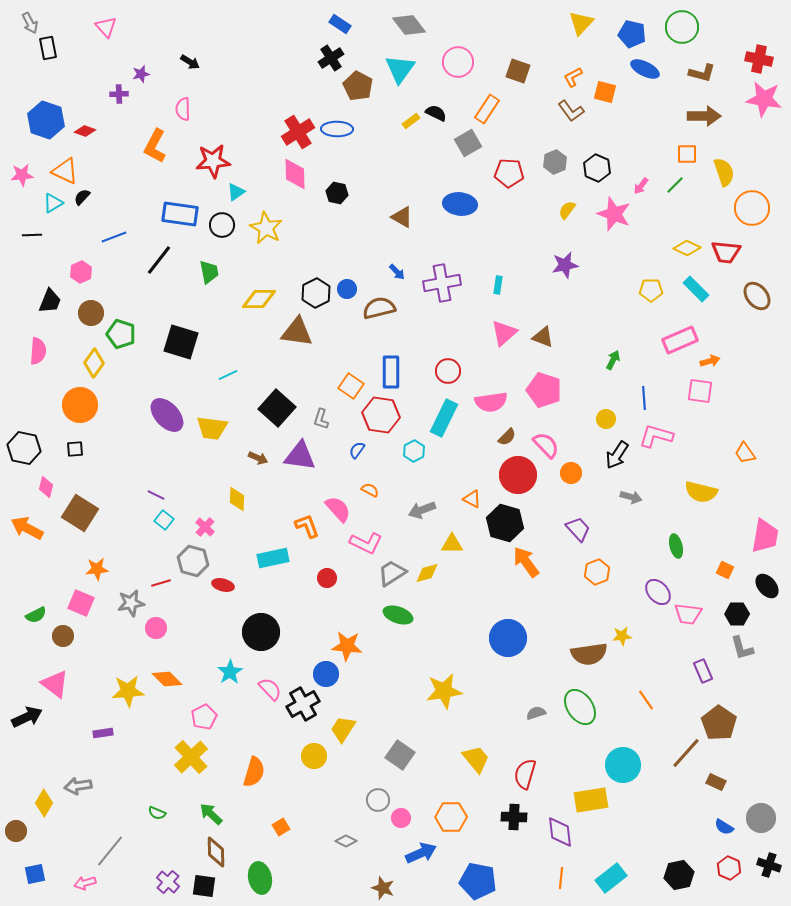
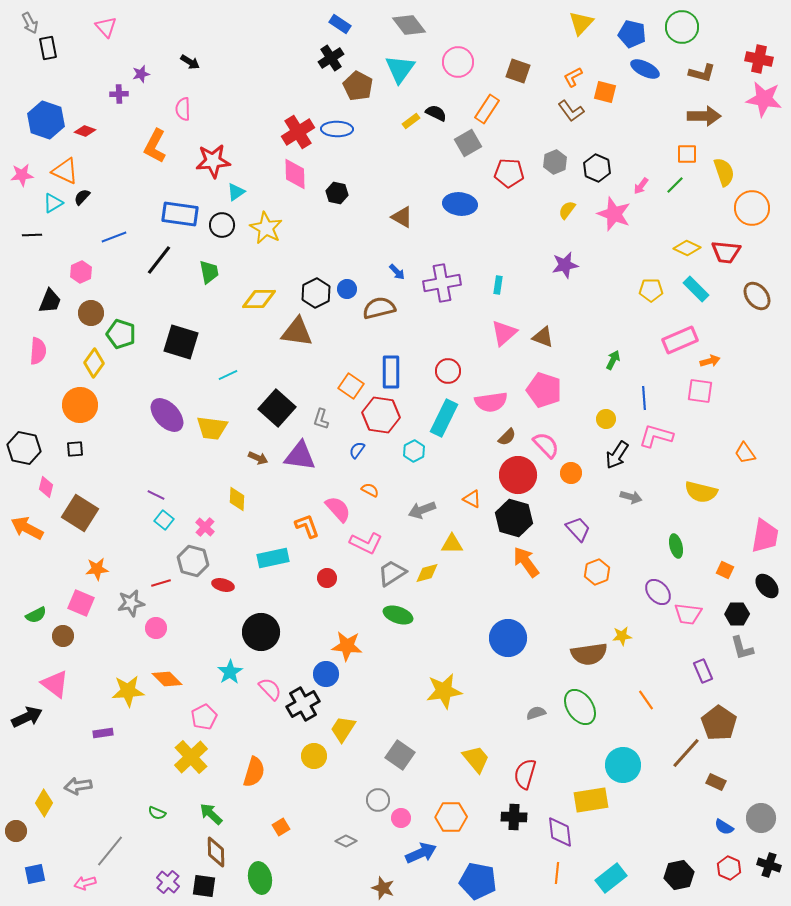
black hexagon at (505, 523): moved 9 px right, 5 px up
orange line at (561, 878): moved 4 px left, 5 px up
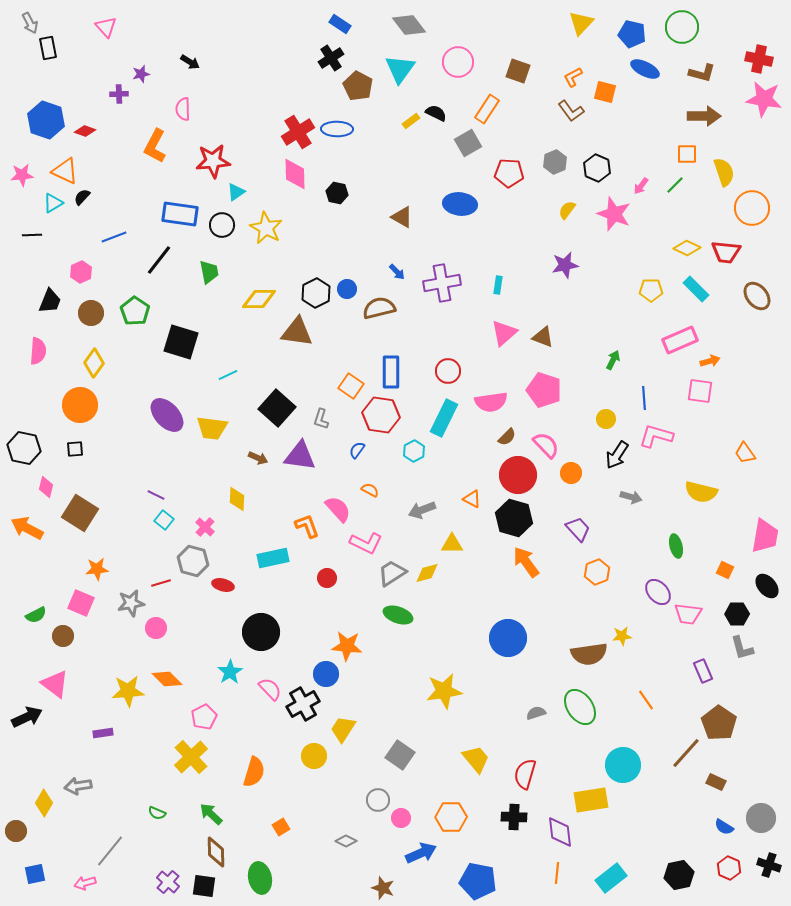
green pentagon at (121, 334): moved 14 px right, 23 px up; rotated 16 degrees clockwise
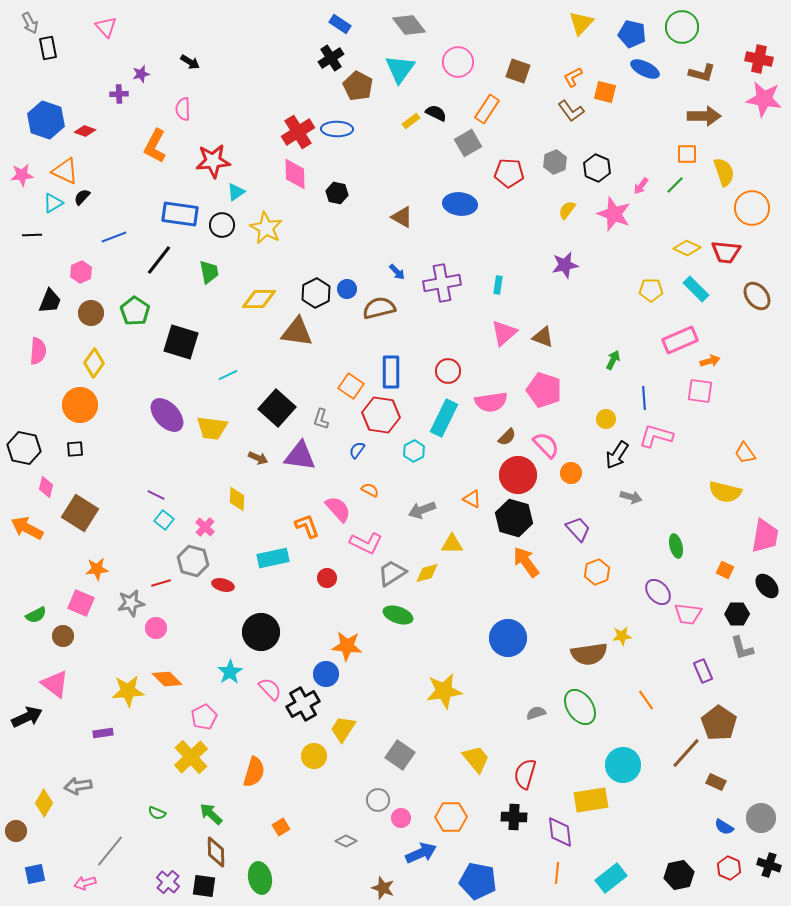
yellow semicircle at (701, 492): moved 24 px right
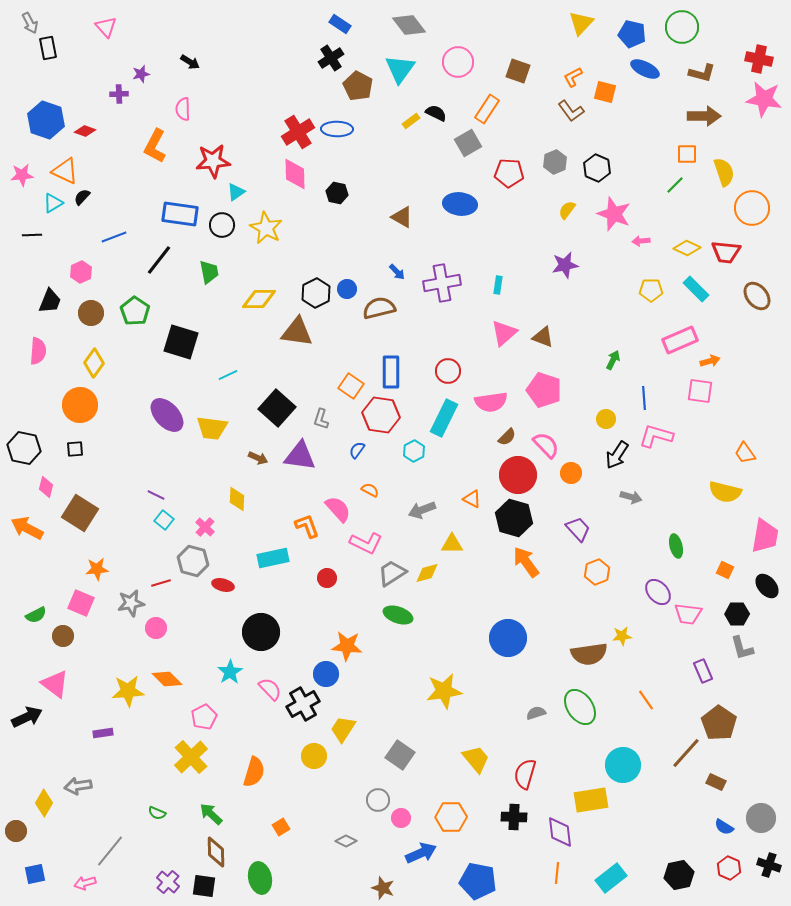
pink arrow at (641, 186): moved 55 px down; rotated 48 degrees clockwise
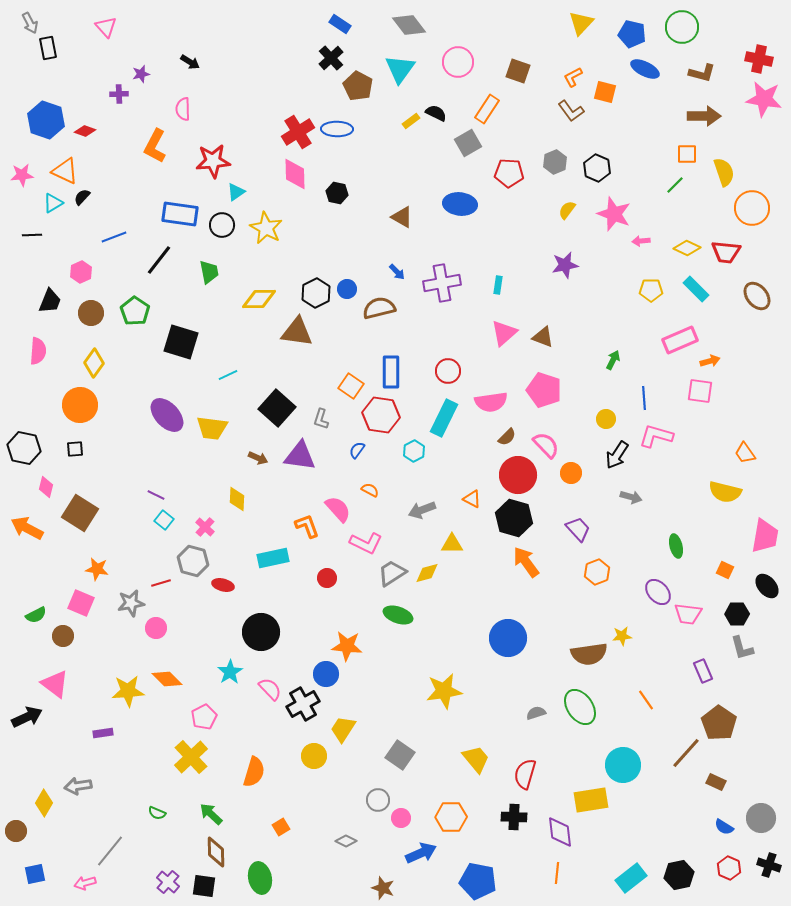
black cross at (331, 58): rotated 10 degrees counterclockwise
orange star at (97, 569): rotated 15 degrees clockwise
cyan rectangle at (611, 878): moved 20 px right
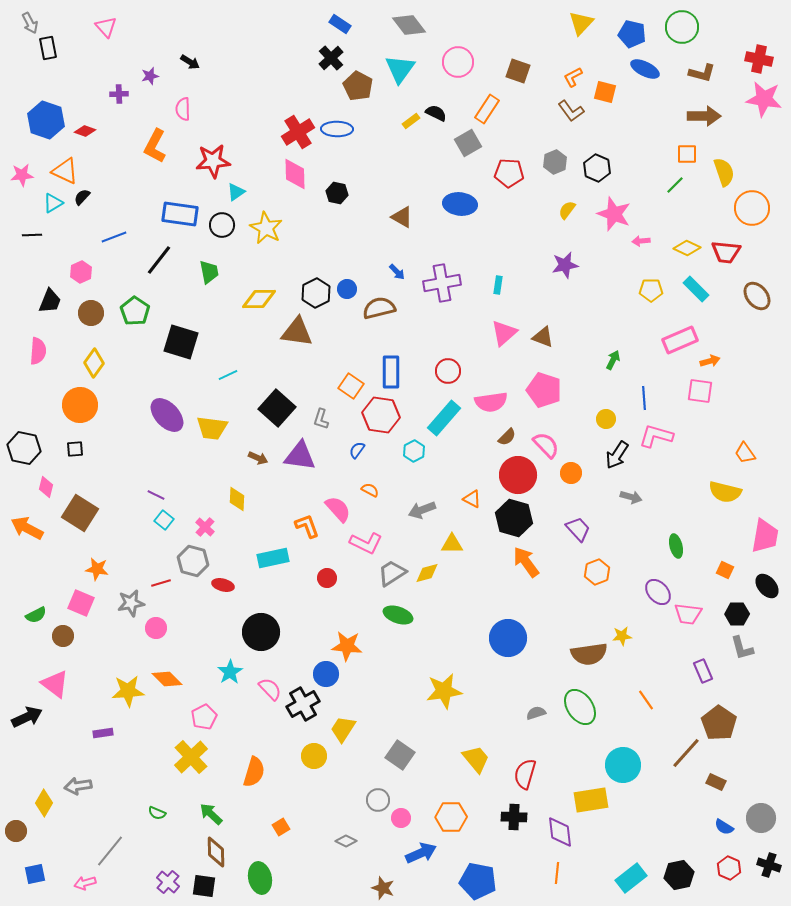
purple star at (141, 74): moved 9 px right, 2 px down
cyan rectangle at (444, 418): rotated 15 degrees clockwise
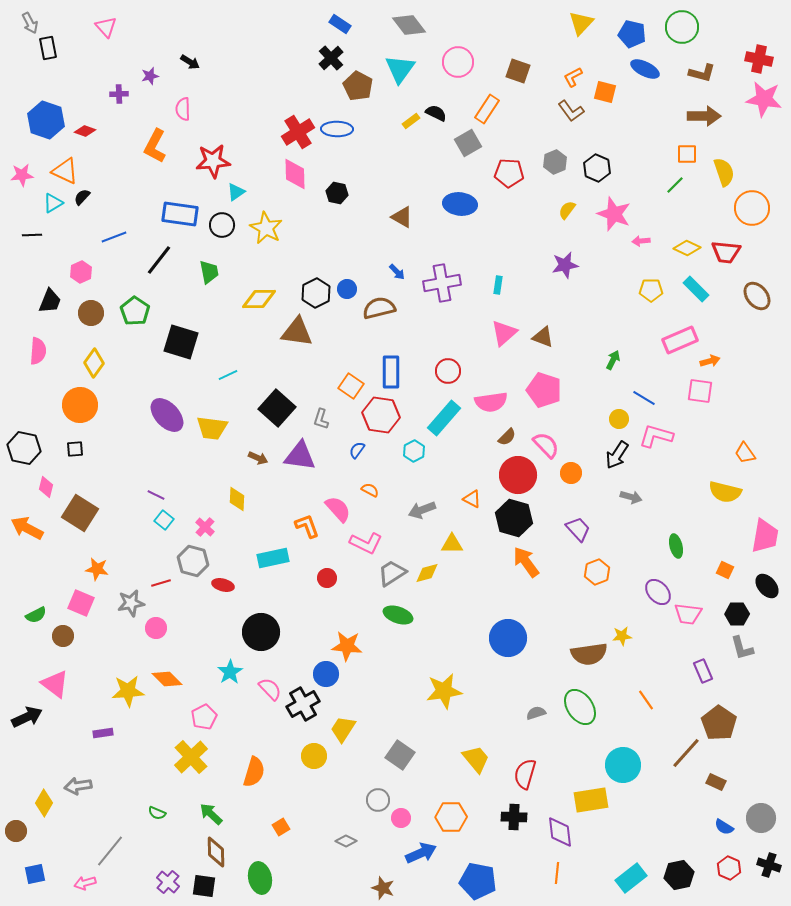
blue line at (644, 398): rotated 55 degrees counterclockwise
yellow circle at (606, 419): moved 13 px right
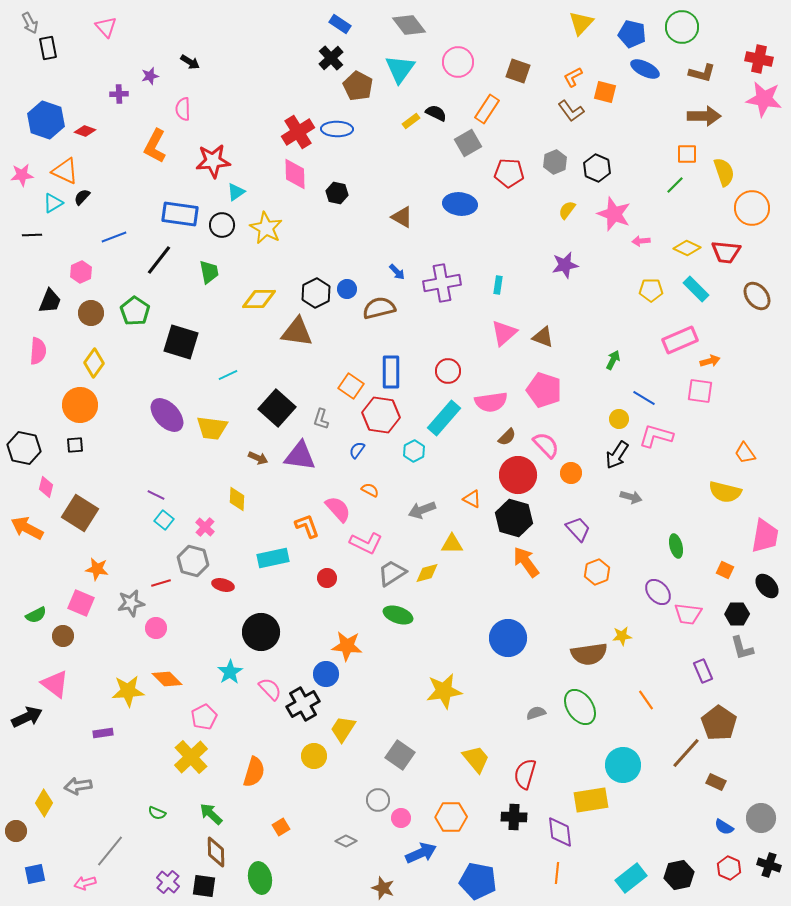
black square at (75, 449): moved 4 px up
